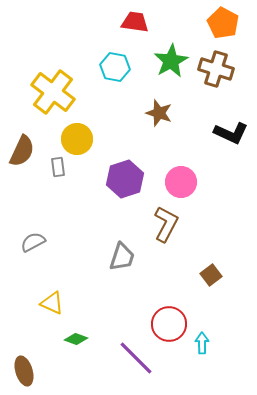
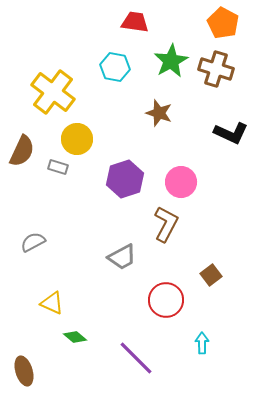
gray rectangle: rotated 66 degrees counterclockwise
gray trapezoid: rotated 44 degrees clockwise
red circle: moved 3 px left, 24 px up
green diamond: moved 1 px left, 2 px up; rotated 20 degrees clockwise
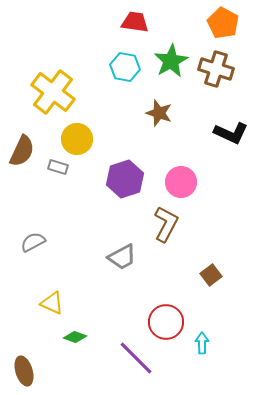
cyan hexagon: moved 10 px right
red circle: moved 22 px down
green diamond: rotated 20 degrees counterclockwise
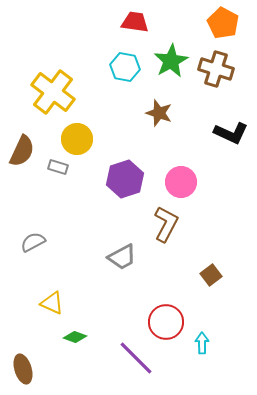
brown ellipse: moved 1 px left, 2 px up
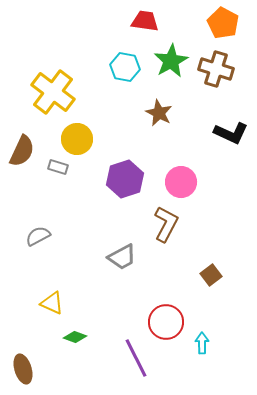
red trapezoid: moved 10 px right, 1 px up
brown star: rotated 8 degrees clockwise
gray semicircle: moved 5 px right, 6 px up
purple line: rotated 18 degrees clockwise
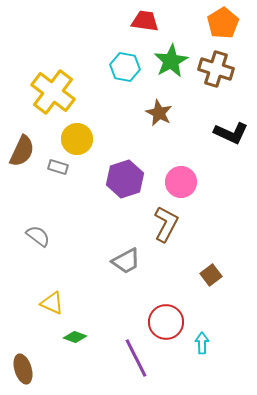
orange pentagon: rotated 12 degrees clockwise
gray semicircle: rotated 65 degrees clockwise
gray trapezoid: moved 4 px right, 4 px down
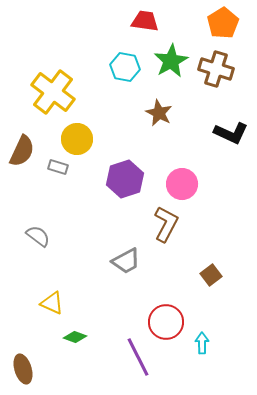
pink circle: moved 1 px right, 2 px down
purple line: moved 2 px right, 1 px up
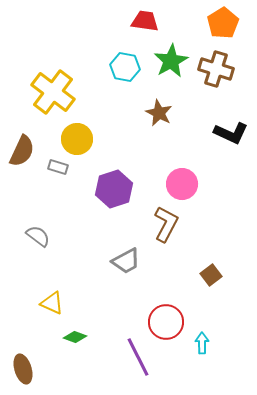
purple hexagon: moved 11 px left, 10 px down
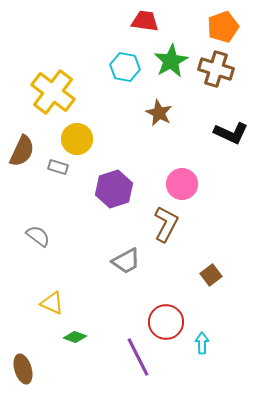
orange pentagon: moved 4 px down; rotated 12 degrees clockwise
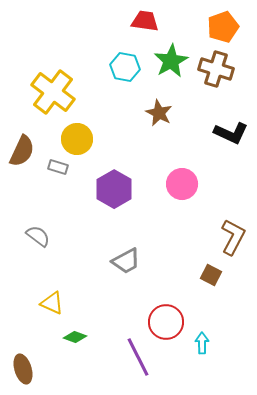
purple hexagon: rotated 12 degrees counterclockwise
brown L-shape: moved 67 px right, 13 px down
brown square: rotated 25 degrees counterclockwise
